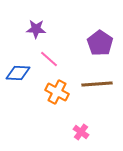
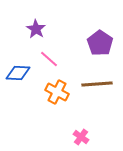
purple star: rotated 30 degrees clockwise
pink cross: moved 5 px down
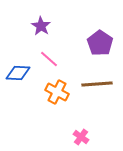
purple star: moved 5 px right, 3 px up
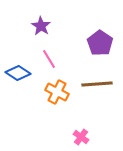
pink line: rotated 18 degrees clockwise
blue diamond: rotated 30 degrees clockwise
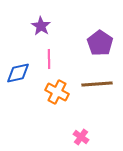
pink line: rotated 30 degrees clockwise
blue diamond: rotated 45 degrees counterclockwise
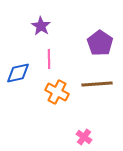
pink cross: moved 3 px right
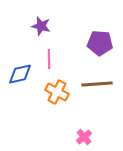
purple star: rotated 18 degrees counterclockwise
purple pentagon: rotated 30 degrees counterclockwise
blue diamond: moved 2 px right, 1 px down
pink cross: rotated 14 degrees clockwise
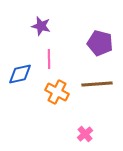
purple pentagon: rotated 10 degrees clockwise
pink cross: moved 1 px right, 3 px up
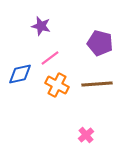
pink line: moved 1 px right, 1 px up; rotated 54 degrees clockwise
orange cross: moved 7 px up
pink cross: moved 1 px right, 1 px down
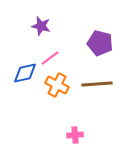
blue diamond: moved 5 px right, 1 px up
pink cross: moved 11 px left; rotated 35 degrees clockwise
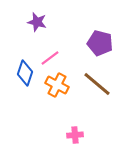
purple star: moved 4 px left, 4 px up
blue diamond: rotated 60 degrees counterclockwise
brown line: rotated 44 degrees clockwise
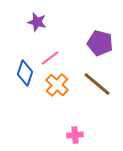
orange cross: rotated 15 degrees clockwise
